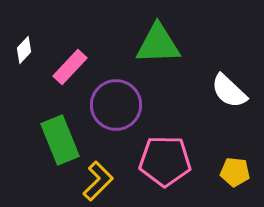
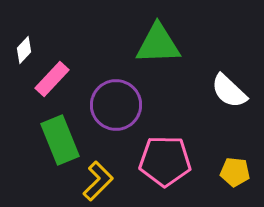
pink rectangle: moved 18 px left, 12 px down
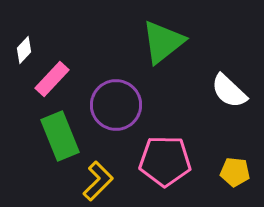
green triangle: moved 5 px right, 2 px up; rotated 36 degrees counterclockwise
green rectangle: moved 4 px up
